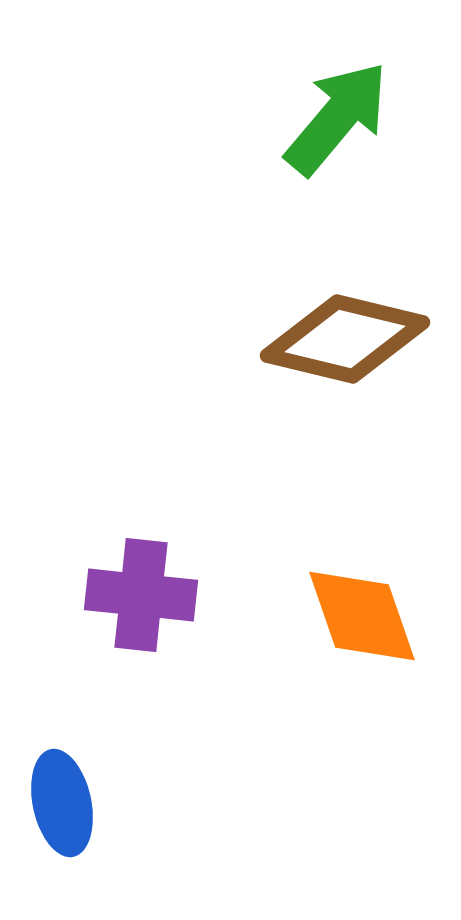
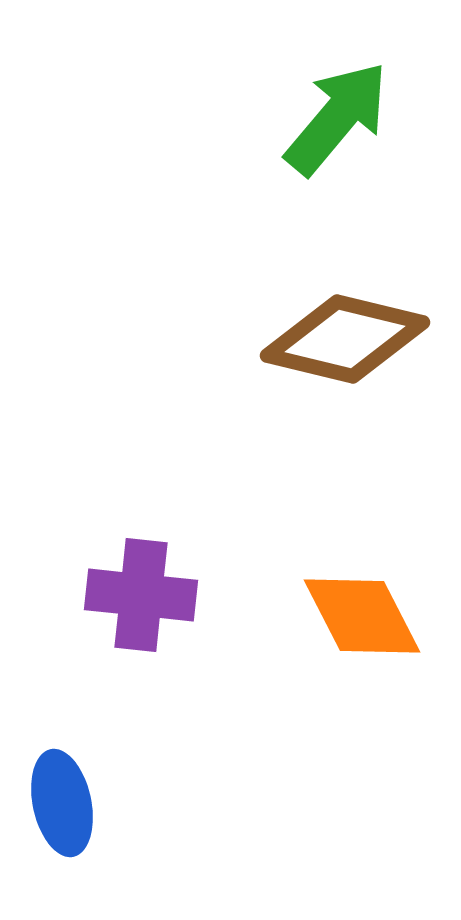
orange diamond: rotated 8 degrees counterclockwise
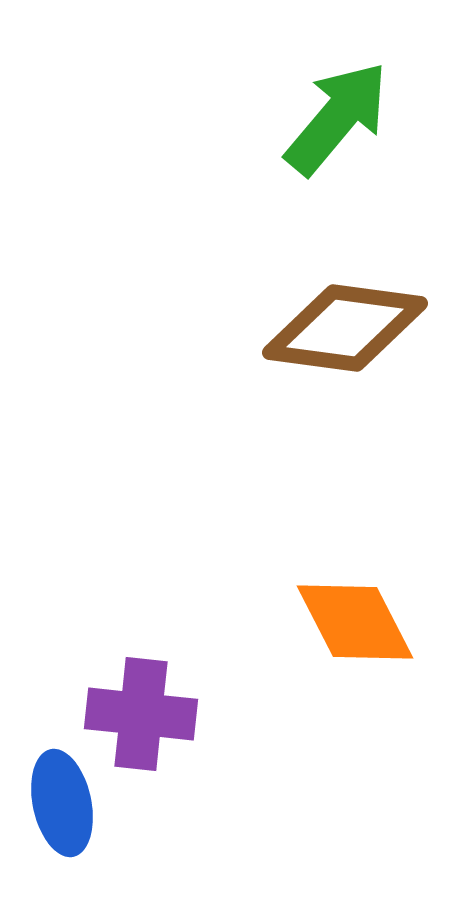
brown diamond: moved 11 px up; rotated 6 degrees counterclockwise
purple cross: moved 119 px down
orange diamond: moved 7 px left, 6 px down
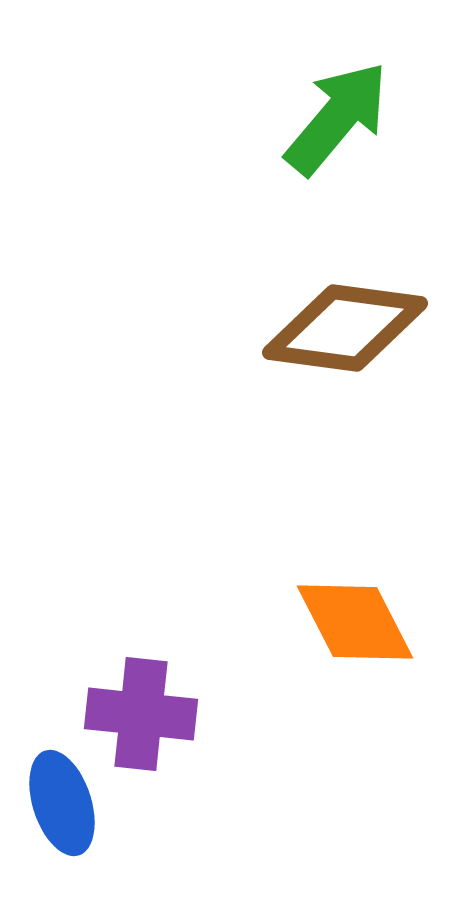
blue ellipse: rotated 6 degrees counterclockwise
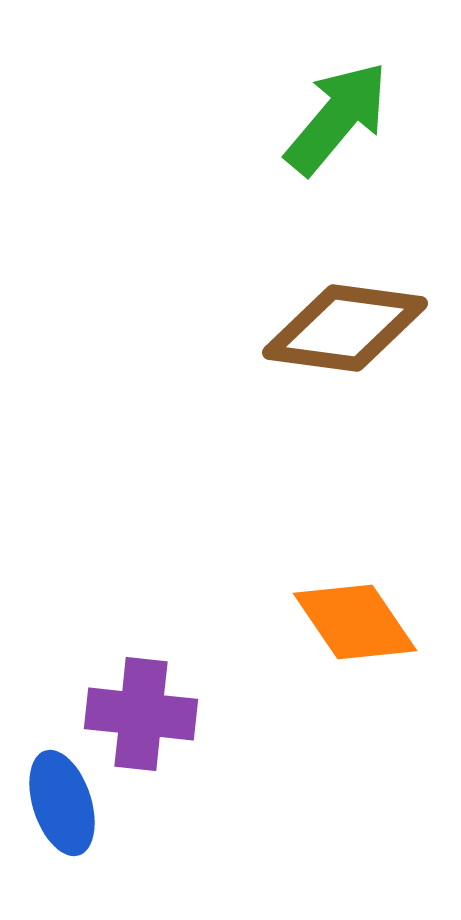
orange diamond: rotated 7 degrees counterclockwise
